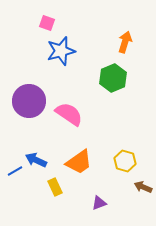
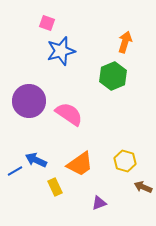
green hexagon: moved 2 px up
orange trapezoid: moved 1 px right, 2 px down
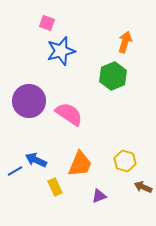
orange trapezoid: rotated 32 degrees counterclockwise
purple triangle: moved 7 px up
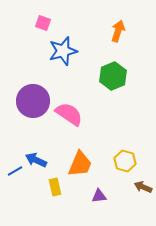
pink square: moved 4 px left
orange arrow: moved 7 px left, 11 px up
blue star: moved 2 px right
purple circle: moved 4 px right
yellow rectangle: rotated 12 degrees clockwise
purple triangle: rotated 14 degrees clockwise
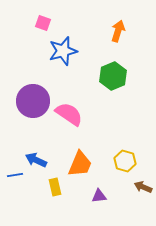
blue line: moved 4 px down; rotated 21 degrees clockwise
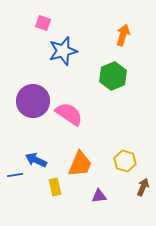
orange arrow: moved 5 px right, 4 px down
brown arrow: rotated 90 degrees clockwise
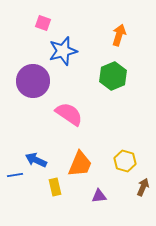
orange arrow: moved 4 px left
purple circle: moved 20 px up
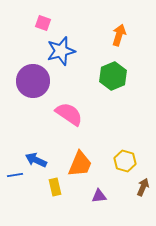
blue star: moved 2 px left
